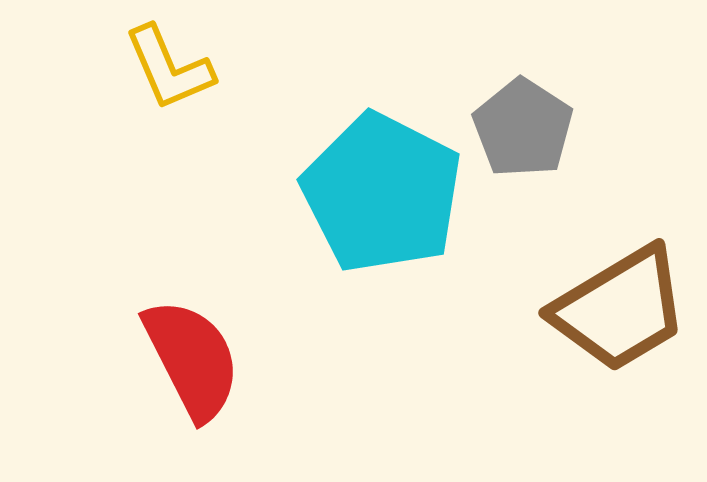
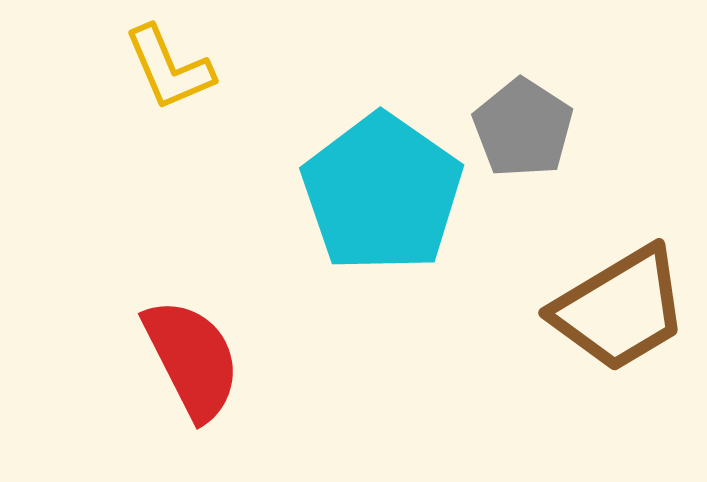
cyan pentagon: rotated 8 degrees clockwise
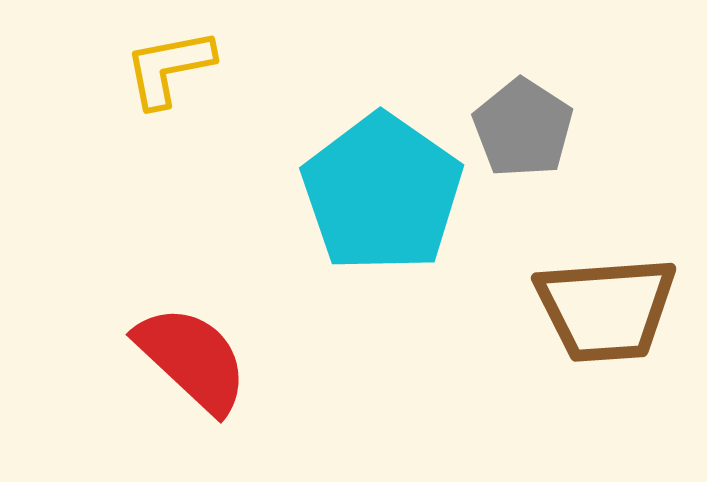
yellow L-shape: rotated 102 degrees clockwise
brown trapezoid: moved 14 px left; rotated 27 degrees clockwise
red semicircle: rotated 20 degrees counterclockwise
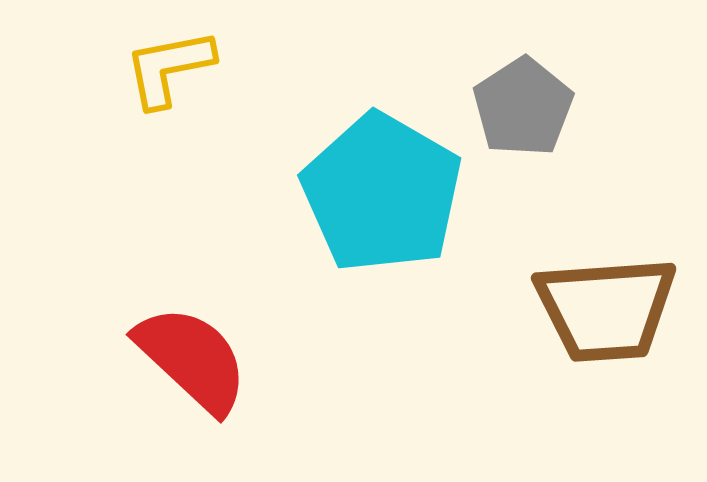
gray pentagon: moved 21 px up; rotated 6 degrees clockwise
cyan pentagon: rotated 5 degrees counterclockwise
